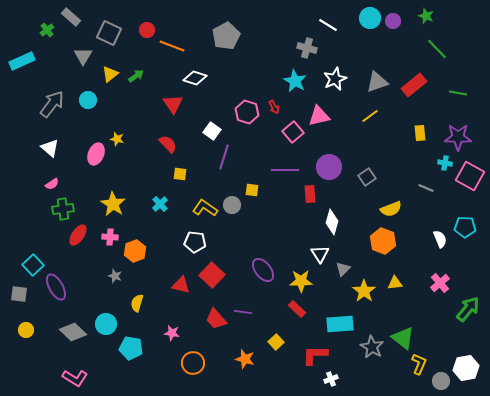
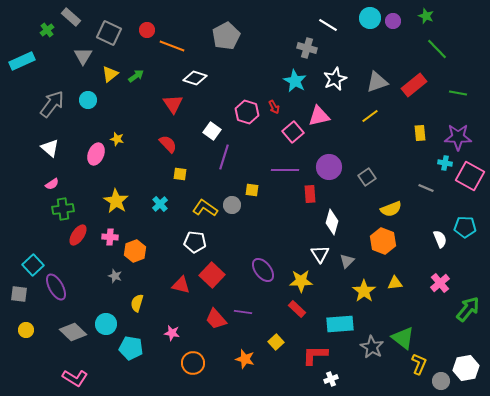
yellow star at (113, 204): moved 3 px right, 3 px up
gray triangle at (343, 269): moved 4 px right, 8 px up
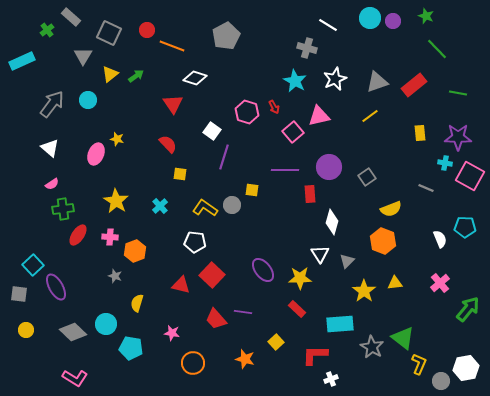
cyan cross at (160, 204): moved 2 px down
yellow star at (301, 281): moved 1 px left, 3 px up
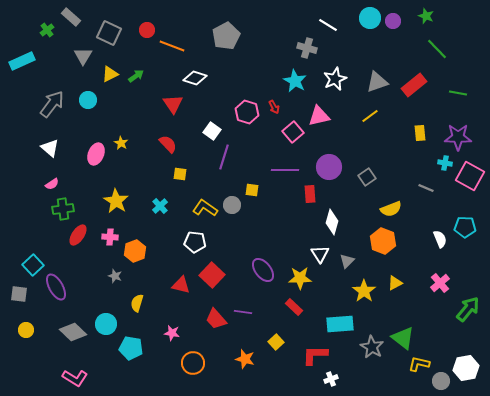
yellow triangle at (110, 74): rotated 12 degrees clockwise
yellow star at (117, 139): moved 4 px right, 4 px down; rotated 16 degrees clockwise
yellow triangle at (395, 283): rotated 21 degrees counterclockwise
red rectangle at (297, 309): moved 3 px left, 2 px up
yellow L-shape at (419, 364): rotated 100 degrees counterclockwise
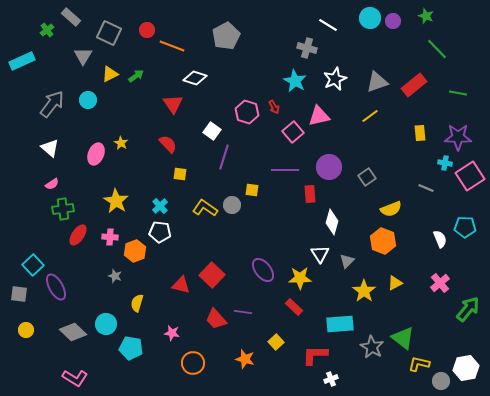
pink square at (470, 176): rotated 28 degrees clockwise
white pentagon at (195, 242): moved 35 px left, 10 px up
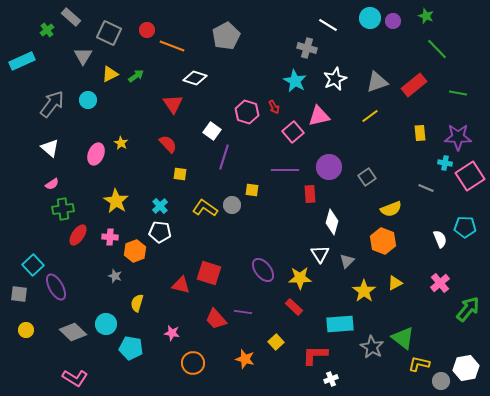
red square at (212, 275): moved 3 px left, 2 px up; rotated 25 degrees counterclockwise
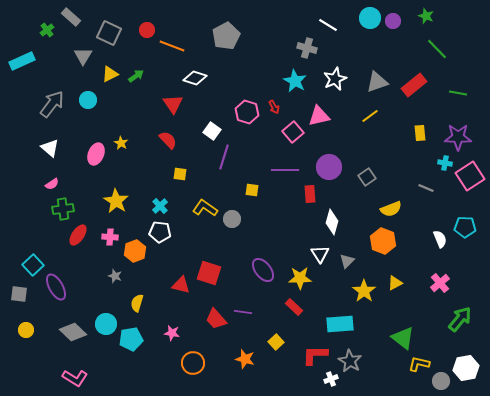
red semicircle at (168, 144): moved 4 px up
gray circle at (232, 205): moved 14 px down
green arrow at (468, 309): moved 8 px left, 10 px down
gray star at (372, 347): moved 22 px left, 14 px down
cyan pentagon at (131, 348): moved 9 px up; rotated 20 degrees counterclockwise
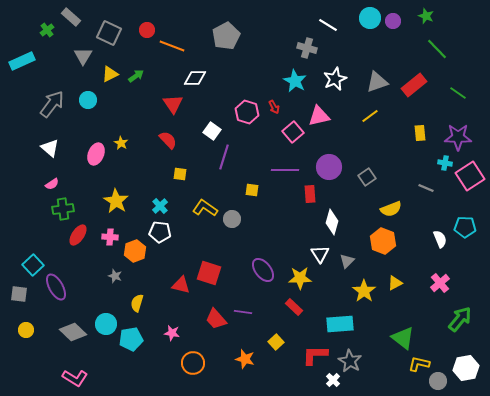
white diamond at (195, 78): rotated 20 degrees counterclockwise
green line at (458, 93): rotated 24 degrees clockwise
white cross at (331, 379): moved 2 px right, 1 px down; rotated 24 degrees counterclockwise
gray circle at (441, 381): moved 3 px left
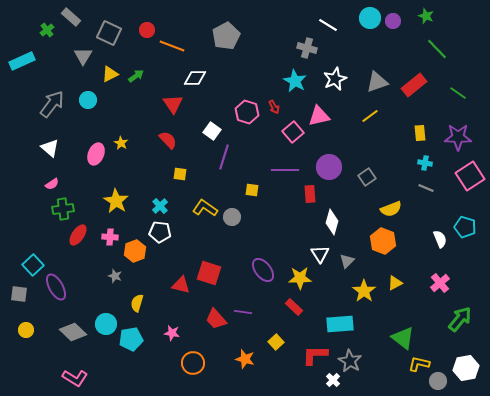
cyan cross at (445, 163): moved 20 px left
gray circle at (232, 219): moved 2 px up
cyan pentagon at (465, 227): rotated 15 degrees clockwise
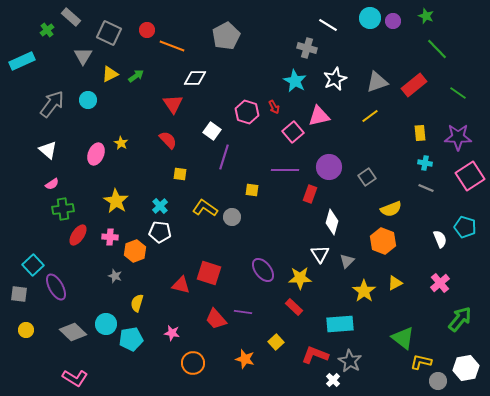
white triangle at (50, 148): moved 2 px left, 2 px down
red rectangle at (310, 194): rotated 24 degrees clockwise
red L-shape at (315, 355): rotated 20 degrees clockwise
yellow L-shape at (419, 364): moved 2 px right, 2 px up
